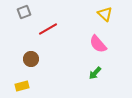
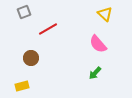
brown circle: moved 1 px up
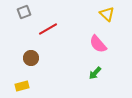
yellow triangle: moved 2 px right
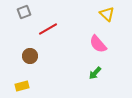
brown circle: moved 1 px left, 2 px up
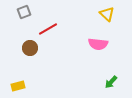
pink semicircle: rotated 42 degrees counterclockwise
brown circle: moved 8 px up
green arrow: moved 16 px right, 9 px down
yellow rectangle: moved 4 px left
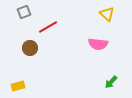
red line: moved 2 px up
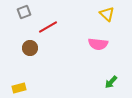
yellow rectangle: moved 1 px right, 2 px down
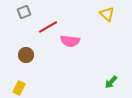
pink semicircle: moved 28 px left, 3 px up
brown circle: moved 4 px left, 7 px down
yellow rectangle: rotated 48 degrees counterclockwise
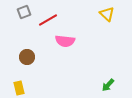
red line: moved 7 px up
pink semicircle: moved 5 px left
brown circle: moved 1 px right, 2 px down
green arrow: moved 3 px left, 3 px down
yellow rectangle: rotated 40 degrees counterclockwise
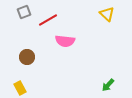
yellow rectangle: moved 1 px right; rotated 16 degrees counterclockwise
